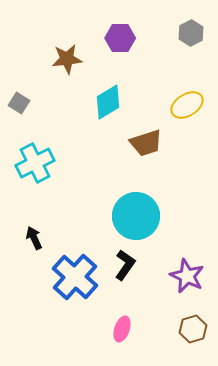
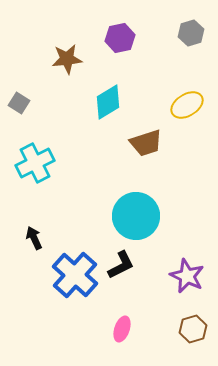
gray hexagon: rotated 10 degrees clockwise
purple hexagon: rotated 12 degrees counterclockwise
black L-shape: moved 4 px left; rotated 28 degrees clockwise
blue cross: moved 2 px up
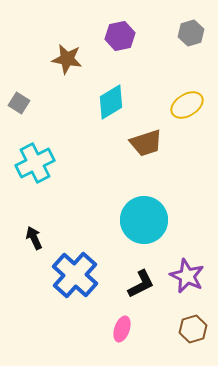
purple hexagon: moved 2 px up
brown star: rotated 16 degrees clockwise
cyan diamond: moved 3 px right
cyan circle: moved 8 px right, 4 px down
black L-shape: moved 20 px right, 19 px down
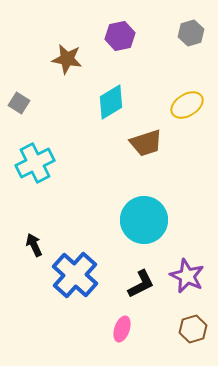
black arrow: moved 7 px down
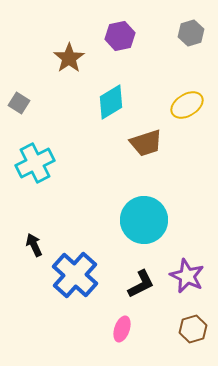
brown star: moved 2 px right, 1 px up; rotated 28 degrees clockwise
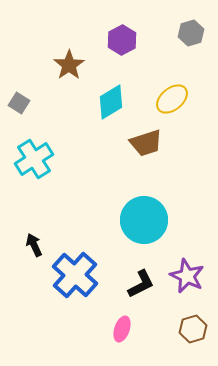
purple hexagon: moved 2 px right, 4 px down; rotated 16 degrees counterclockwise
brown star: moved 7 px down
yellow ellipse: moved 15 px left, 6 px up; rotated 8 degrees counterclockwise
cyan cross: moved 1 px left, 4 px up; rotated 6 degrees counterclockwise
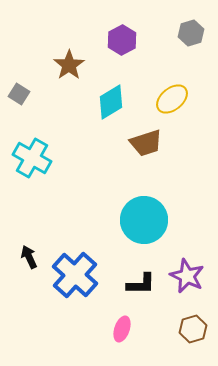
gray square: moved 9 px up
cyan cross: moved 2 px left, 1 px up; rotated 27 degrees counterclockwise
black arrow: moved 5 px left, 12 px down
black L-shape: rotated 28 degrees clockwise
